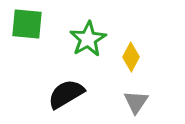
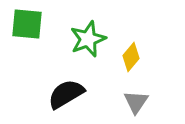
green star: rotated 9 degrees clockwise
yellow diamond: rotated 12 degrees clockwise
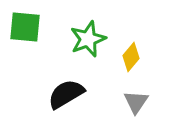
green square: moved 2 px left, 3 px down
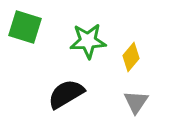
green square: rotated 12 degrees clockwise
green star: moved 2 px down; rotated 18 degrees clockwise
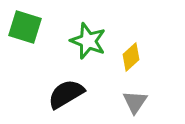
green star: rotated 24 degrees clockwise
yellow diamond: rotated 8 degrees clockwise
gray triangle: moved 1 px left
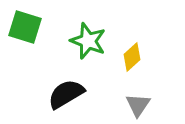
yellow diamond: moved 1 px right
gray triangle: moved 3 px right, 3 px down
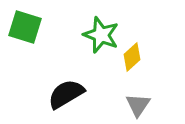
green star: moved 13 px right, 6 px up
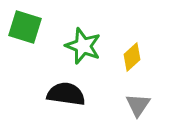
green star: moved 18 px left, 11 px down
black semicircle: rotated 39 degrees clockwise
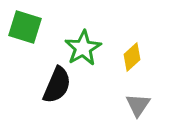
green star: moved 2 px down; rotated 21 degrees clockwise
black semicircle: moved 9 px left, 9 px up; rotated 105 degrees clockwise
